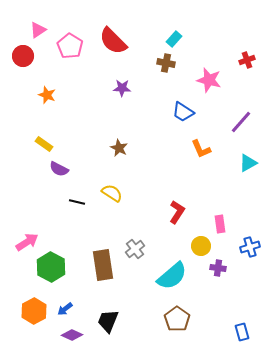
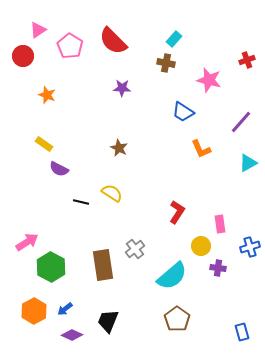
black line: moved 4 px right
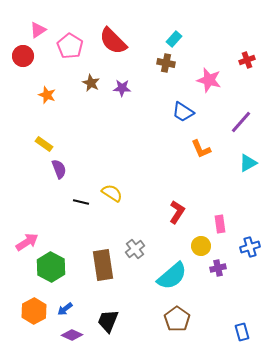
brown star: moved 28 px left, 65 px up
purple semicircle: rotated 138 degrees counterclockwise
purple cross: rotated 21 degrees counterclockwise
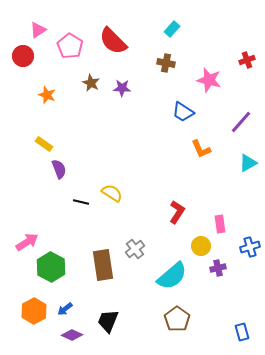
cyan rectangle: moved 2 px left, 10 px up
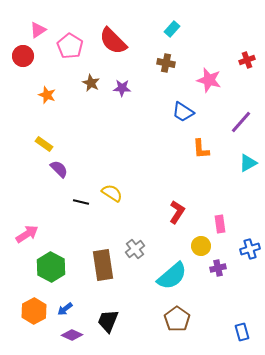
orange L-shape: rotated 20 degrees clockwise
purple semicircle: rotated 24 degrees counterclockwise
pink arrow: moved 8 px up
blue cross: moved 2 px down
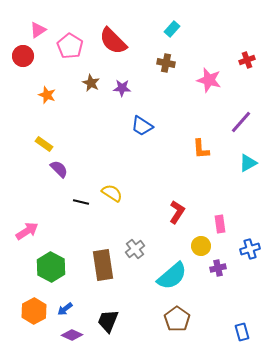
blue trapezoid: moved 41 px left, 14 px down
pink arrow: moved 3 px up
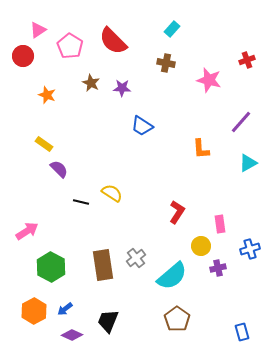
gray cross: moved 1 px right, 9 px down
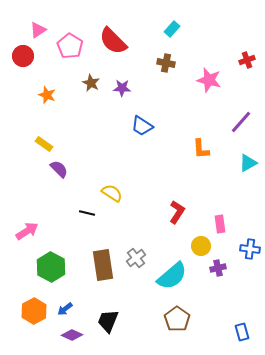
black line: moved 6 px right, 11 px down
blue cross: rotated 24 degrees clockwise
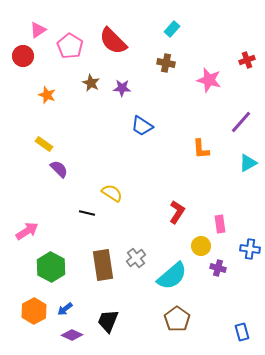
purple cross: rotated 28 degrees clockwise
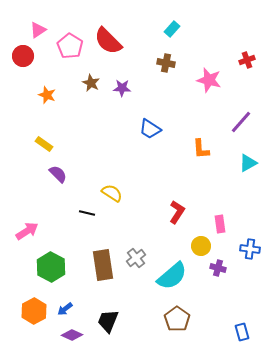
red semicircle: moved 5 px left
blue trapezoid: moved 8 px right, 3 px down
purple semicircle: moved 1 px left, 5 px down
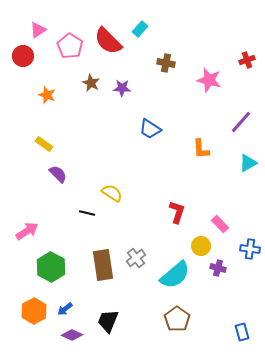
cyan rectangle: moved 32 px left
red L-shape: rotated 15 degrees counterclockwise
pink rectangle: rotated 36 degrees counterclockwise
cyan semicircle: moved 3 px right, 1 px up
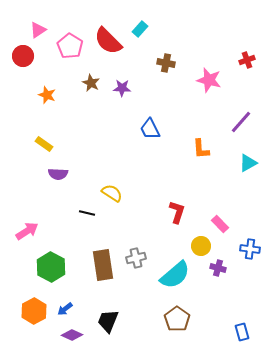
blue trapezoid: rotated 30 degrees clockwise
purple semicircle: rotated 138 degrees clockwise
gray cross: rotated 24 degrees clockwise
